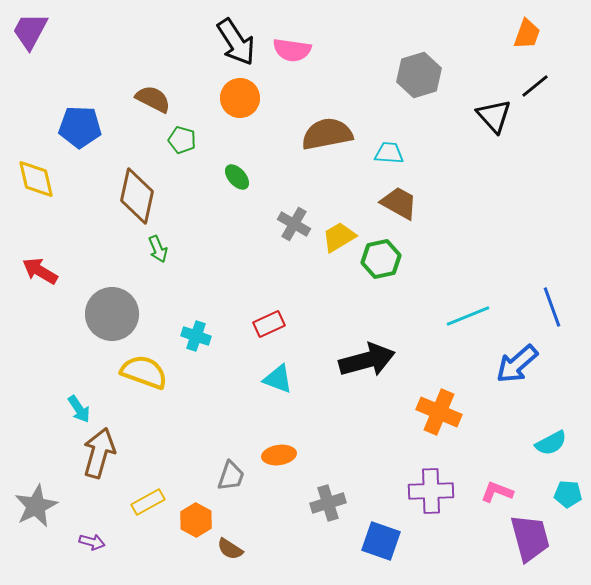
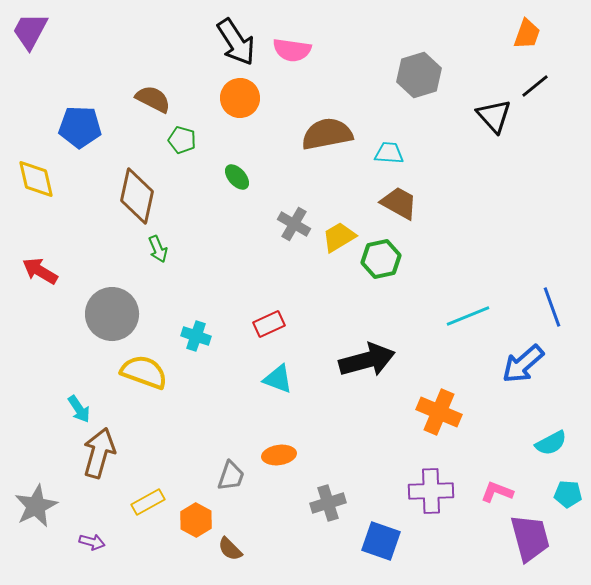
blue arrow at (517, 364): moved 6 px right
brown semicircle at (230, 549): rotated 12 degrees clockwise
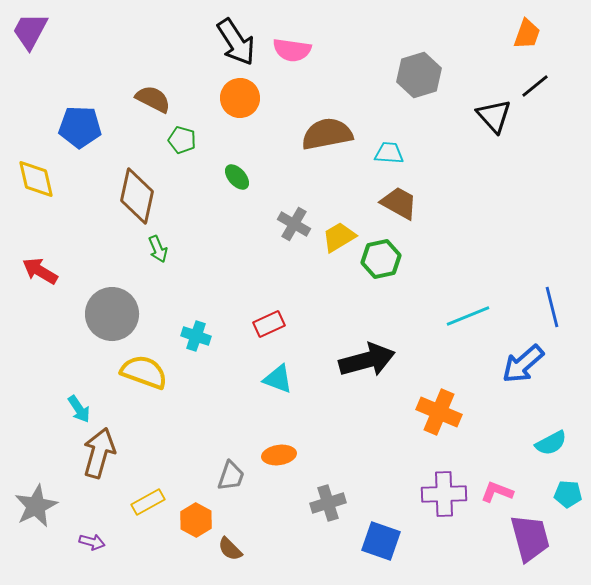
blue line at (552, 307): rotated 6 degrees clockwise
purple cross at (431, 491): moved 13 px right, 3 px down
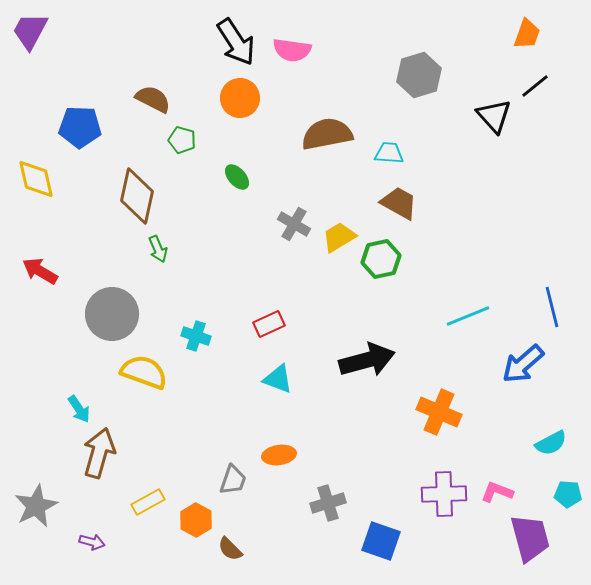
gray trapezoid at (231, 476): moved 2 px right, 4 px down
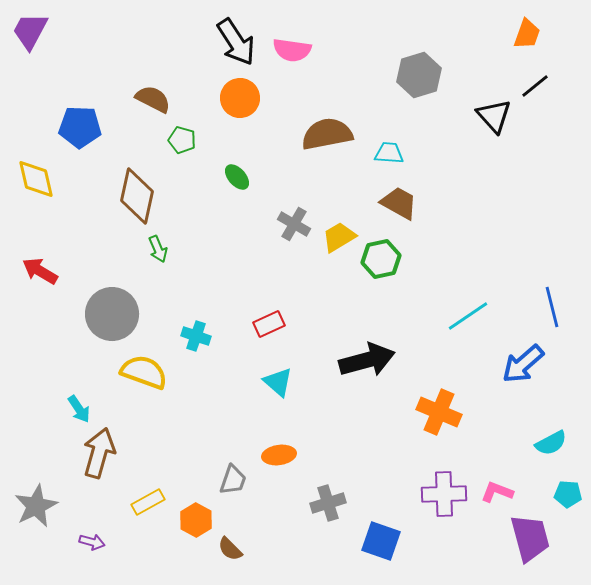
cyan line at (468, 316): rotated 12 degrees counterclockwise
cyan triangle at (278, 379): moved 3 px down; rotated 20 degrees clockwise
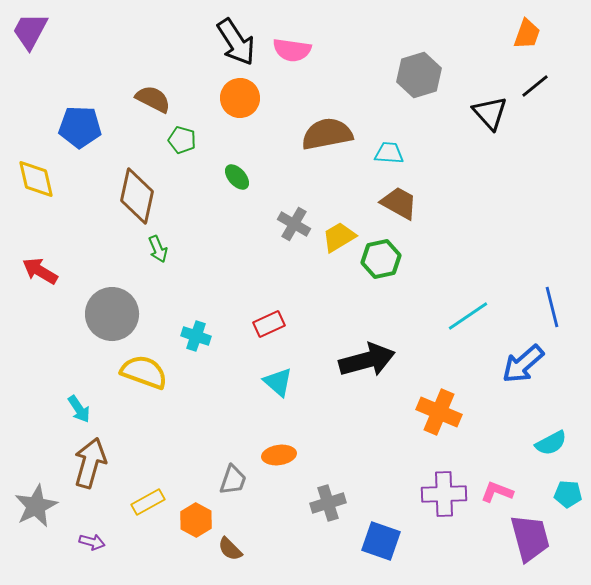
black triangle at (494, 116): moved 4 px left, 3 px up
brown arrow at (99, 453): moved 9 px left, 10 px down
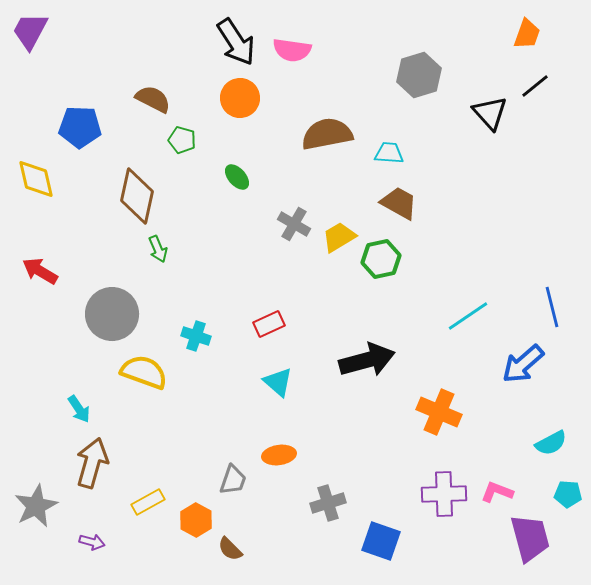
brown arrow at (90, 463): moved 2 px right
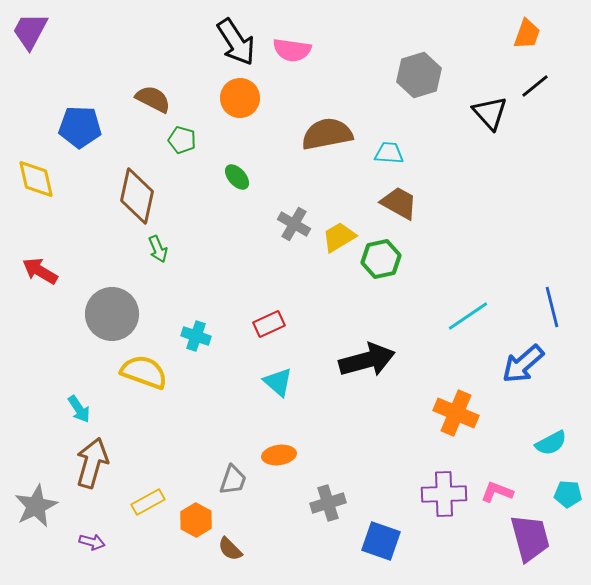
orange cross at (439, 412): moved 17 px right, 1 px down
